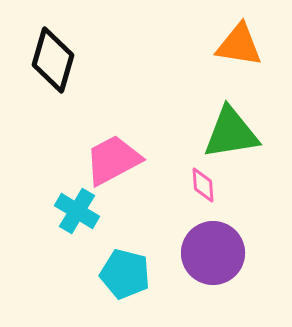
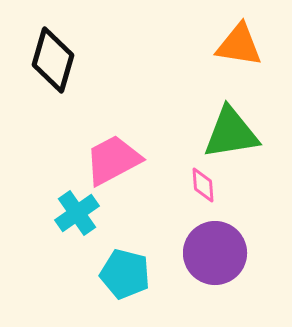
cyan cross: moved 2 px down; rotated 24 degrees clockwise
purple circle: moved 2 px right
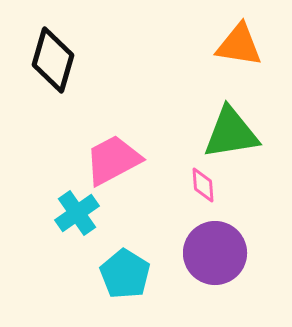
cyan pentagon: rotated 18 degrees clockwise
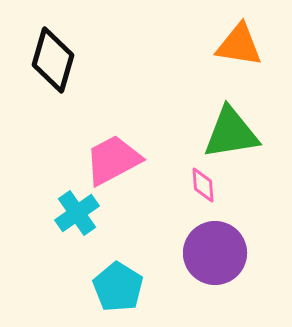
cyan pentagon: moved 7 px left, 13 px down
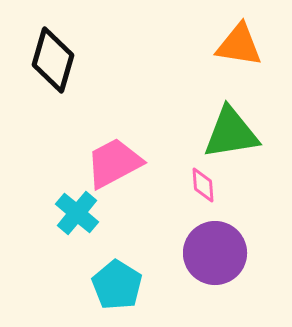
pink trapezoid: moved 1 px right, 3 px down
cyan cross: rotated 15 degrees counterclockwise
cyan pentagon: moved 1 px left, 2 px up
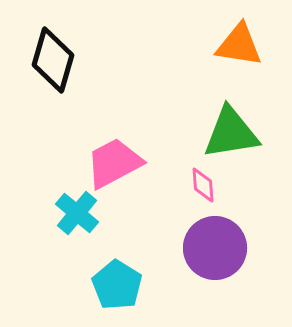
purple circle: moved 5 px up
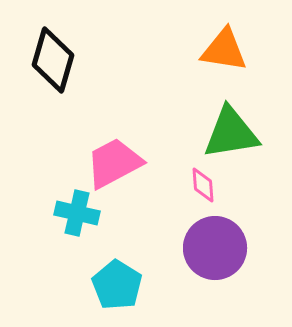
orange triangle: moved 15 px left, 5 px down
cyan cross: rotated 27 degrees counterclockwise
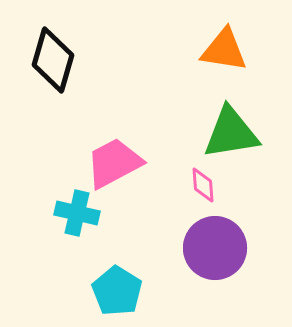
cyan pentagon: moved 6 px down
